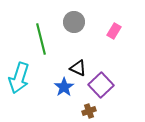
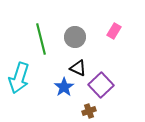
gray circle: moved 1 px right, 15 px down
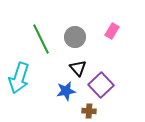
pink rectangle: moved 2 px left
green line: rotated 12 degrees counterclockwise
black triangle: rotated 24 degrees clockwise
blue star: moved 2 px right, 4 px down; rotated 24 degrees clockwise
brown cross: rotated 24 degrees clockwise
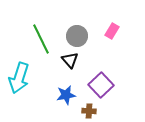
gray circle: moved 2 px right, 1 px up
black triangle: moved 8 px left, 8 px up
blue star: moved 4 px down
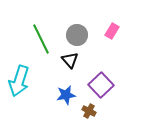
gray circle: moved 1 px up
cyan arrow: moved 3 px down
brown cross: rotated 24 degrees clockwise
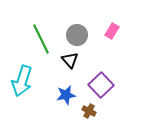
cyan arrow: moved 3 px right
